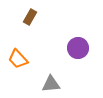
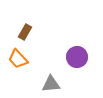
brown rectangle: moved 5 px left, 15 px down
purple circle: moved 1 px left, 9 px down
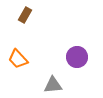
brown rectangle: moved 17 px up
gray triangle: moved 2 px right, 1 px down
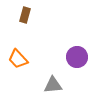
brown rectangle: rotated 14 degrees counterclockwise
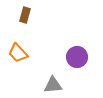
orange trapezoid: moved 6 px up
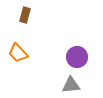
gray triangle: moved 18 px right
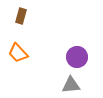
brown rectangle: moved 4 px left, 1 px down
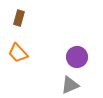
brown rectangle: moved 2 px left, 2 px down
gray triangle: moved 1 px left; rotated 18 degrees counterclockwise
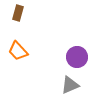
brown rectangle: moved 1 px left, 5 px up
orange trapezoid: moved 2 px up
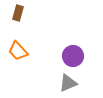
purple circle: moved 4 px left, 1 px up
gray triangle: moved 2 px left, 2 px up
